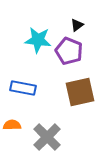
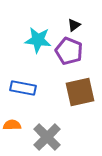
black triangle: moved 3 px left
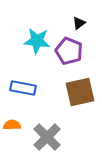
black triangle: moved 5 px right, 2 px up
cyan star: moved 1 px left, 1 px down
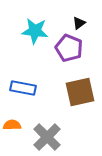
cyan star: moved 2 px left, 10 px up
purple pentagon: moved 3 px up
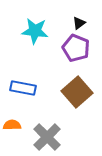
purple pentagon: moved 7 px right
brown square: moved 3 px left; rotated 28 degrees counterclockwise
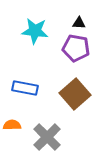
black triangle: rotated 40 degrees clockwise
purple pentagon: rotated 12 degrees counterclockwise
blue rectangle: moved 2 px right
brown square: moved 2 px left, 2 px down
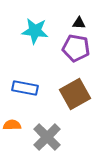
brown square: rotated 12 degrees clockwise
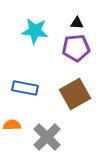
black triangle: moved 2 px left
purple pentagon: rotated 16 degrees counterclockwise
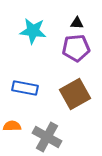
cyan star: moved 2 px left
orange semicircle: moved 1 px down
gray cross: rotated 16 degrees counterclockwise
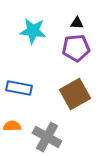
blue rectangle: moved 6 px left
